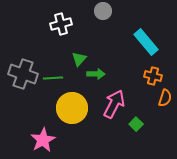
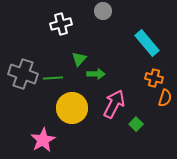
cyan rectangle: moved 1 px right, 1 px down
orange cross: moved 1 px right, 2 px down
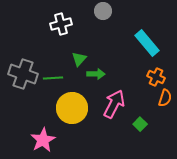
orange cross: moved 2 px right, 1 px up; rotated 12 degrees clockwise
green square: moved 4 px right
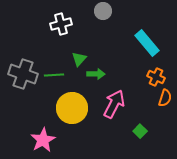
green line: moved 1 px right, 3 px up
green square: moved 7 px down
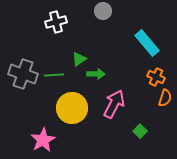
white cross: moved 5 px left, 2 px up
green triangle: rotated 14 degrees clockwise
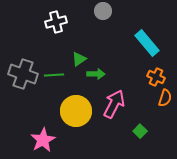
yellow circle: moved 4 px right, 3 px down
